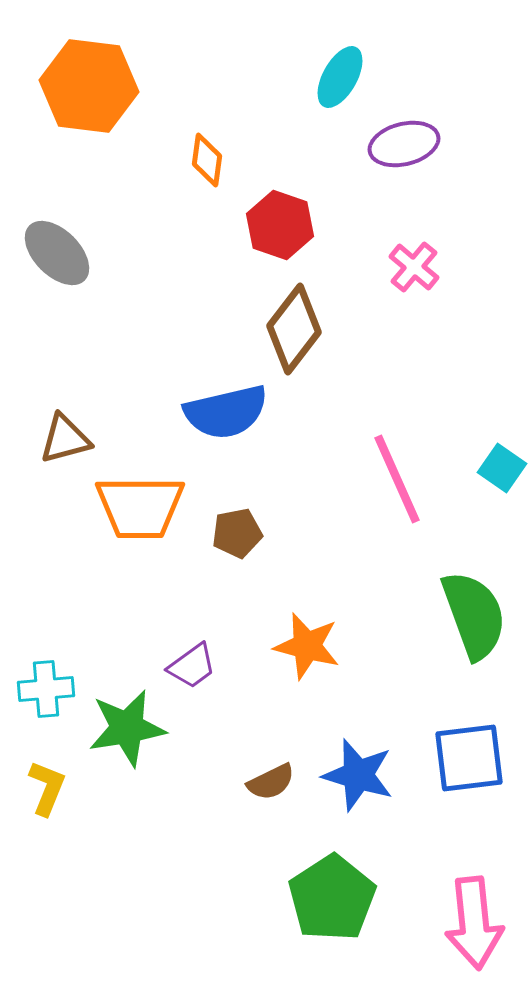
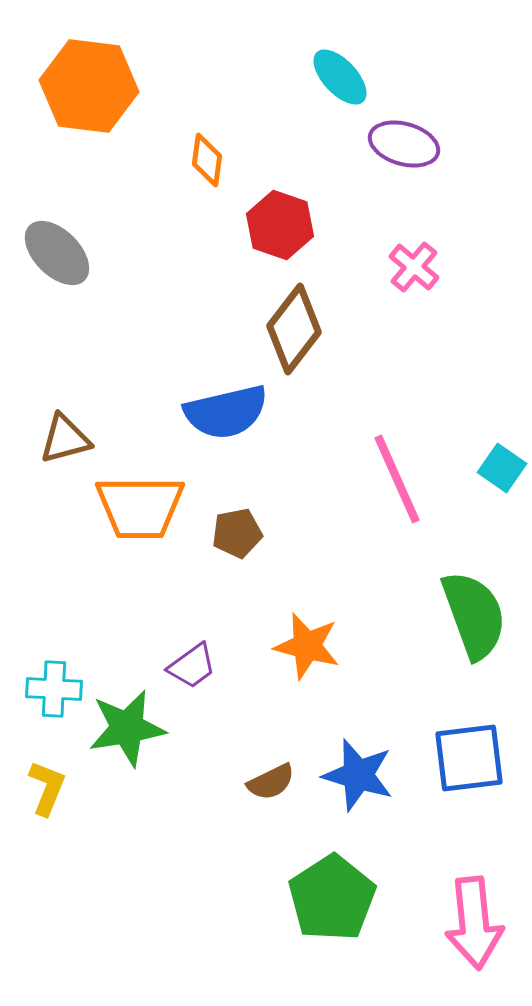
cyan ellipse: rotated 72 degrees counterclockwise
purple ellipse: rotated 30 degrees clockwise
cyan cross: moved 8 px right; rotated 8 degrees clockwise
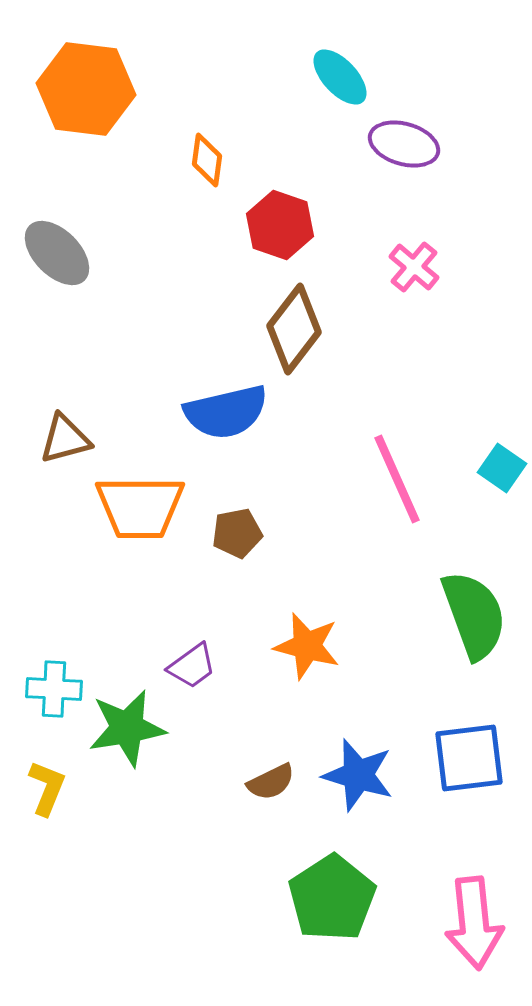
orange hexagon: moved 3 px left, 3 px down
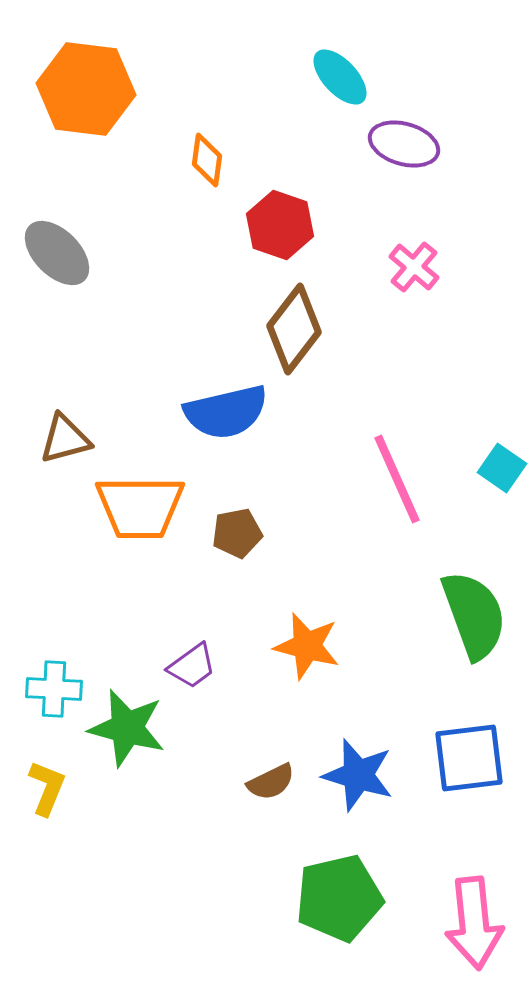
green star: rotated 24 degrees clockwise
green pentagon: moved 7 px right; rotated 20 degrees clockwise
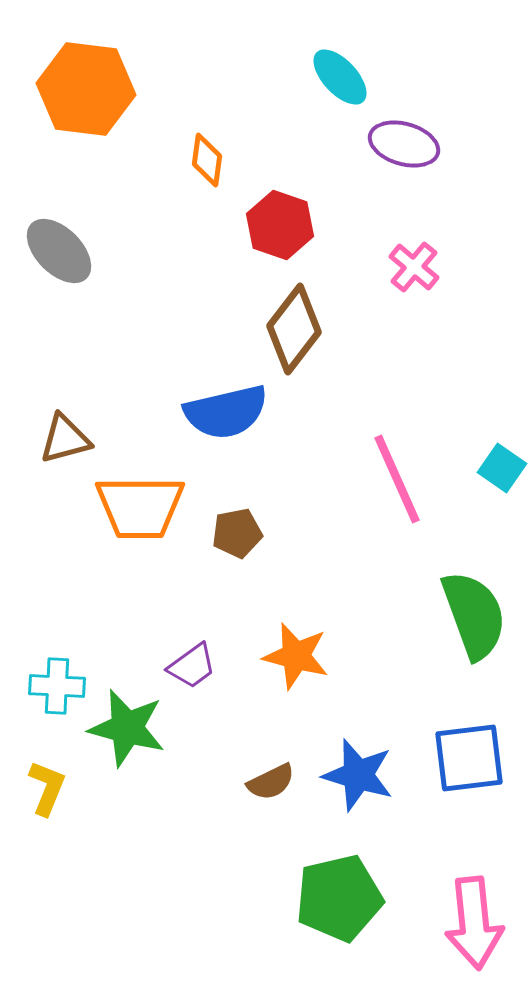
gray ellipse: moved 2 px right, 2 px up
orange star: moved 11 px left, 10 px down
cyan cross: moved 3 px right, 3 px up
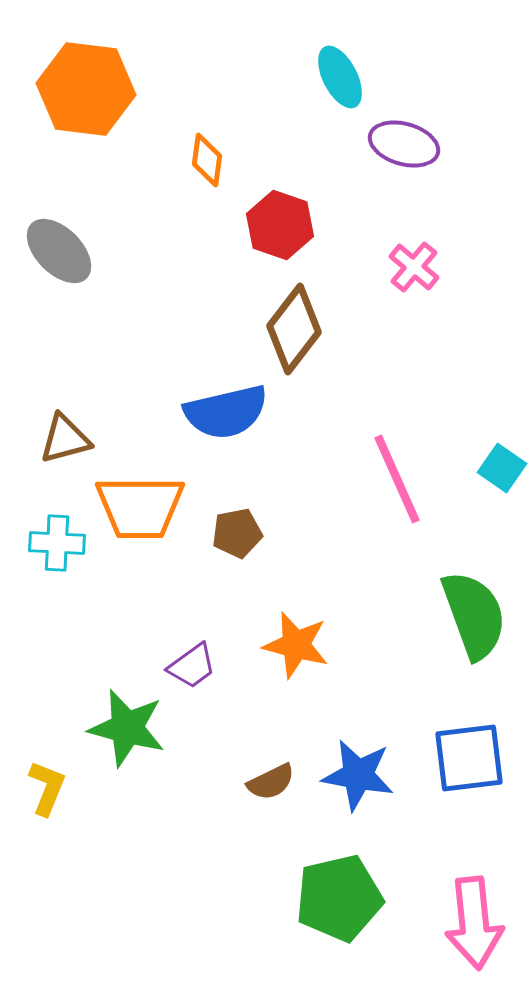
cyan ellipse: rotated 16 degrees clockwise
orange star: moved 11 px up
cyan cross: moved 143 px up
blue star: rotated 6 degrees counterclockwise
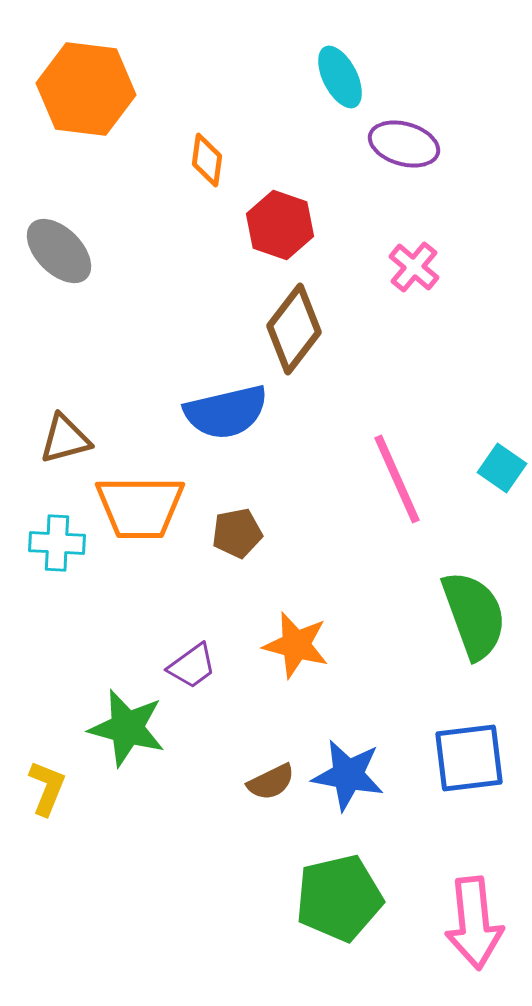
blue star: moved 10 px left
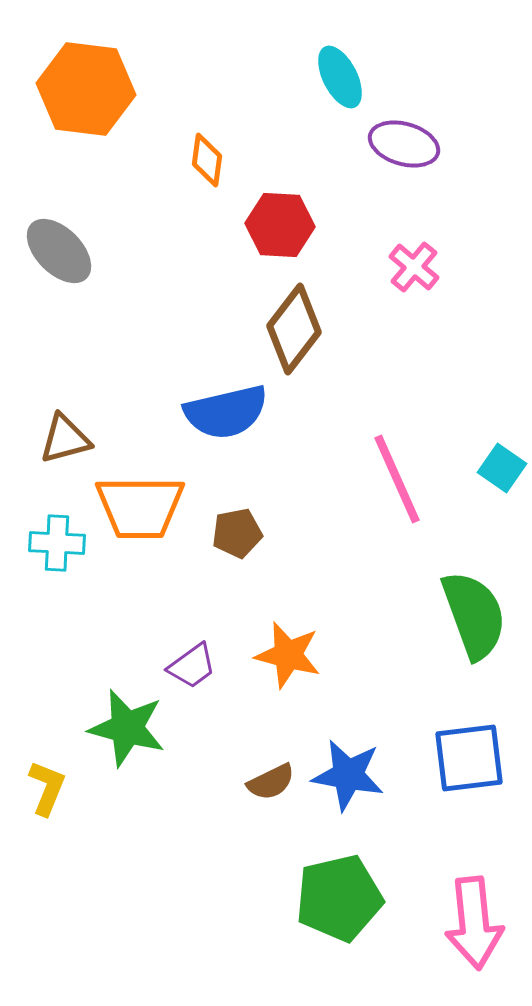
red hexagon: rotated 16 degrees counterclockwise
orange star: moved 8 px left, 10 px down
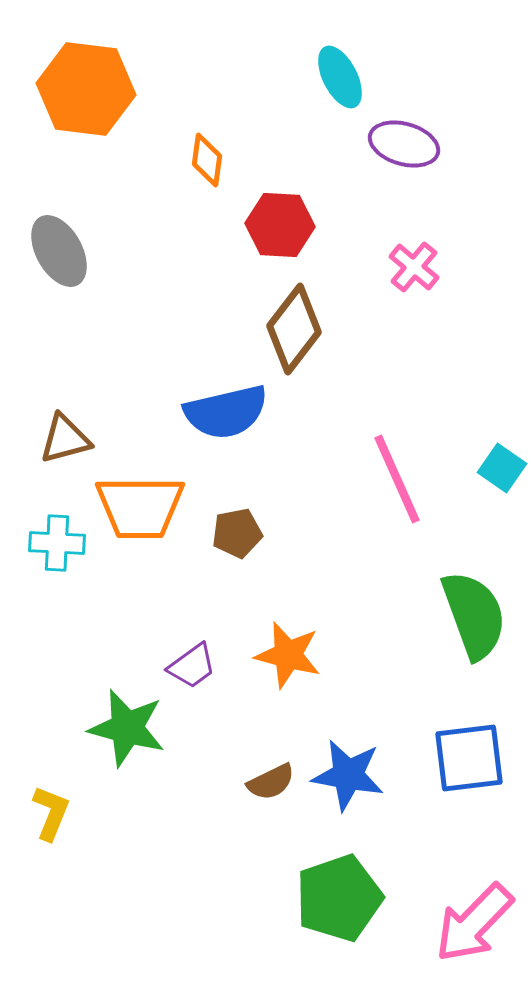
gray ellipse: rotated 16 degrees clockwise
yellow L-shape: moved 4 px right, 25 px down
green pentagon: rotated 6 degrees counterclockwise
pink arrow: rotated 50 degrees clockwise
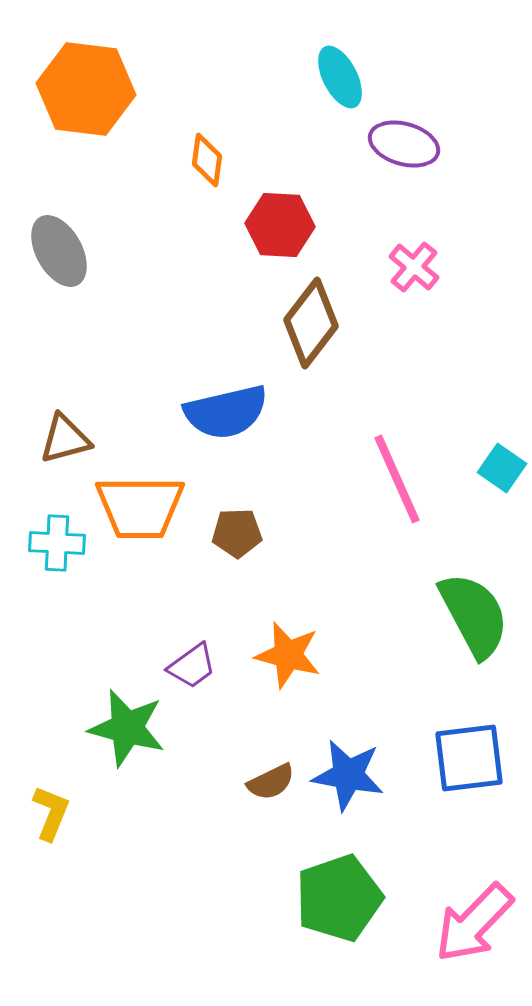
brown diamond: moved 17 px right, 6 px up
brown pentagon: rotated 9 degrees clockwise
green semicircle: rotated 8 degrees counterclockwise
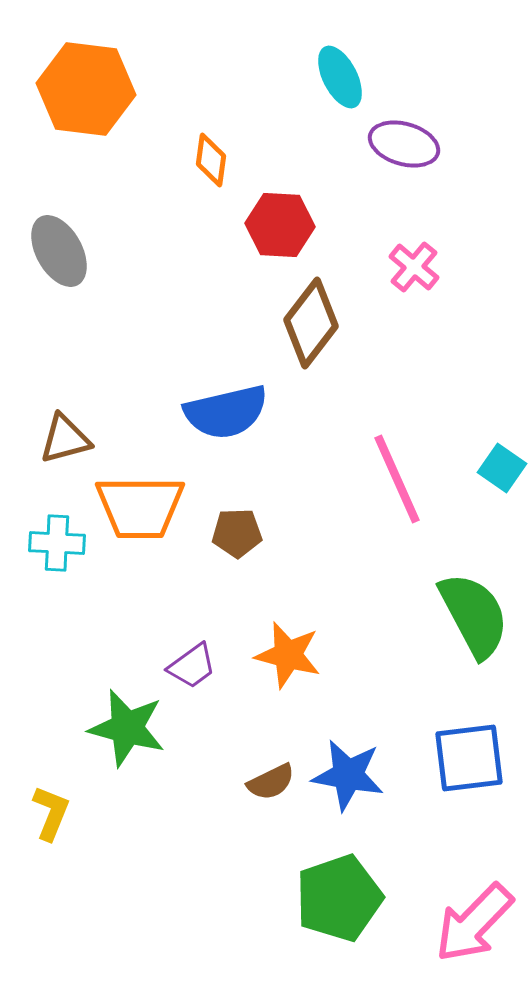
orange diamond: moved 4 px right
